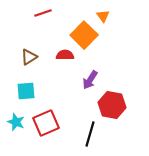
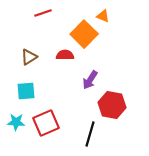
orange triangle: rotated 32 degrees counterclockwise
orange square: moved 1 px up
cyan star: rotated 18 degrees counterclockwise
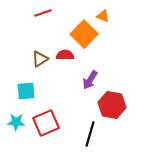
brown triangle: moved 11 px right, 2 px down
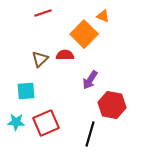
brown triangle: rotated 12 degrees counterclockwise
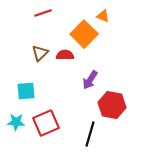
brown triangle: moved 6 px up
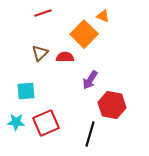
red semicircle: moved 2 px down
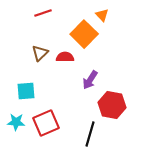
orange triangle: moved 1 px left, 1 px up; rotated 24 degrees clockwise
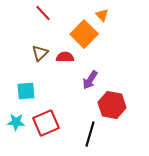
red line: rotated 66 degrees clockwise
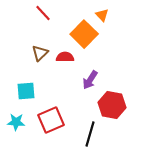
red square: moved 5 px right, 3 px up
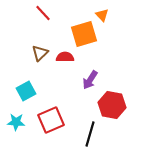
orange square: rotated 28 degrees clockwise
cyan square: rotated 24 degrees counterclockwise
